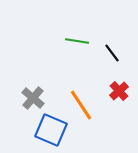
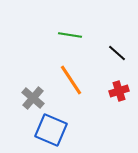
green line: moved 7 px left, 6 px up
black line: moved 5 px right; rotated 12 degrees counterclockwise
red cross: rotated 24 degrees clockwise
orange line: moved 10 px left, 25 px up
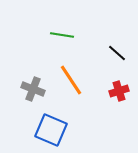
green line: moved 8 px left
gray cross: moved 9 px up; rotated 20 degrees counterclockwise
